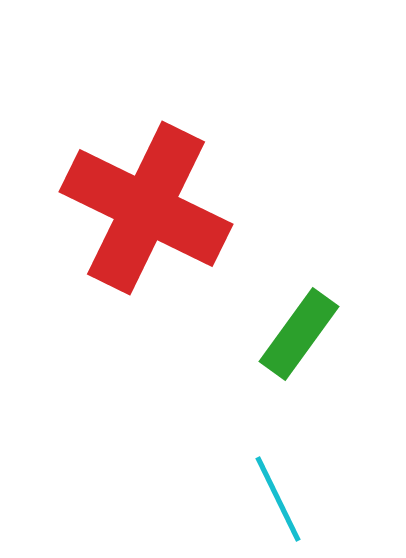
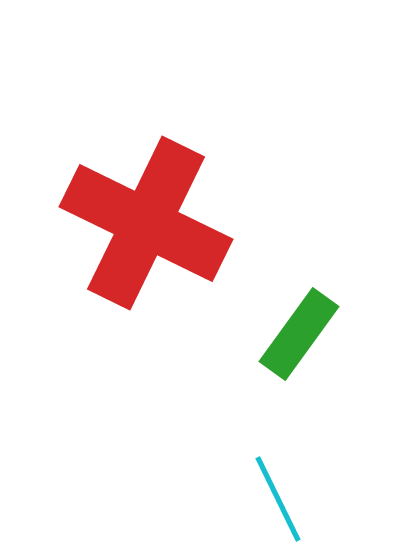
red cross: moved 15 px down
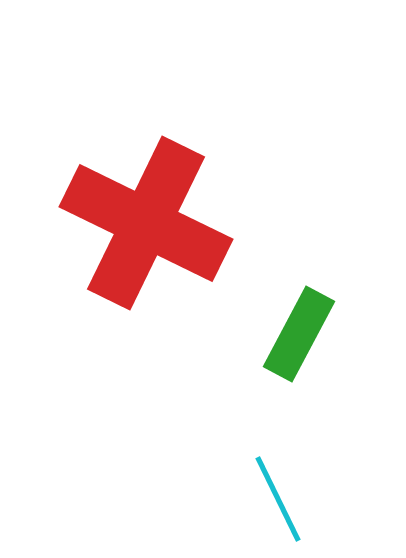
green rectangle: rotated 8 degrees counterclockwise
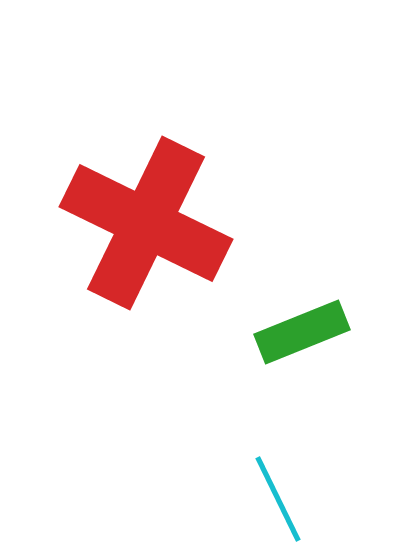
green rectangle: moved 3 px right, 2 px up; rotated 40 degrees clockwise
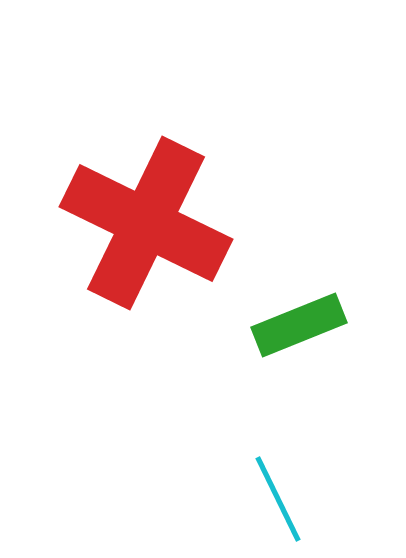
green rectangle: moved 3 px left, 7 px up
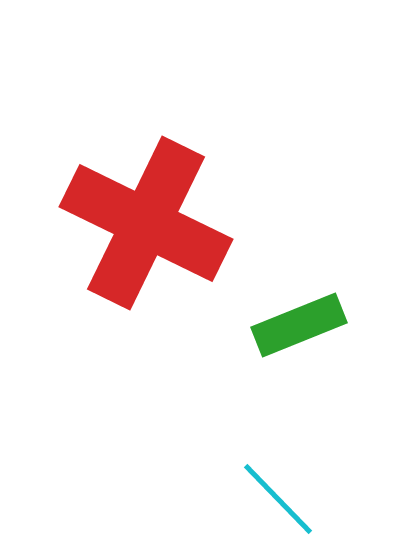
cyan line: rotated 18 degrees counterclockwise
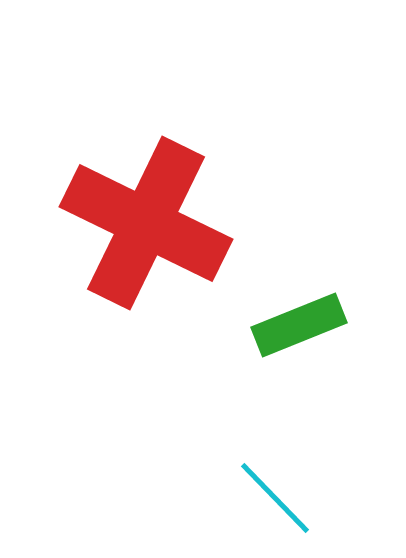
cyan line: moved 3 px left, 1 px up
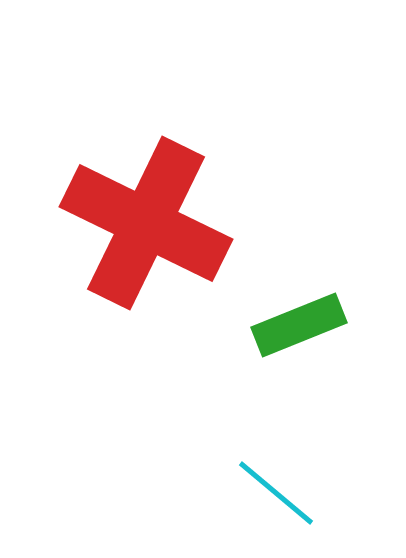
cyan line: moved 1 px right, 5 px up; rotated 6 degrees counterclockwise
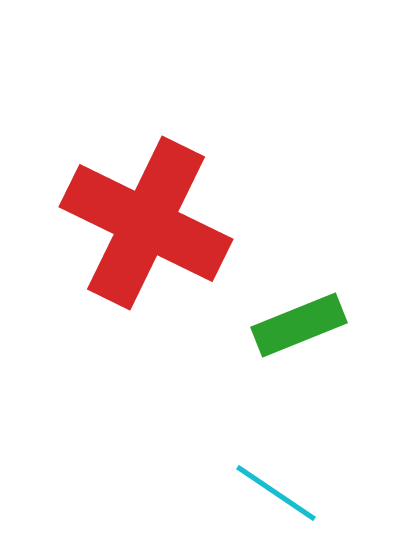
cyan line: rotated 6 degrees counterclockwise
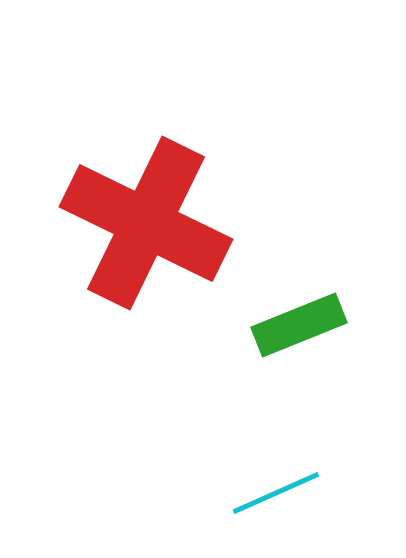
cyan line: rotated 58 degrees counterclockwise
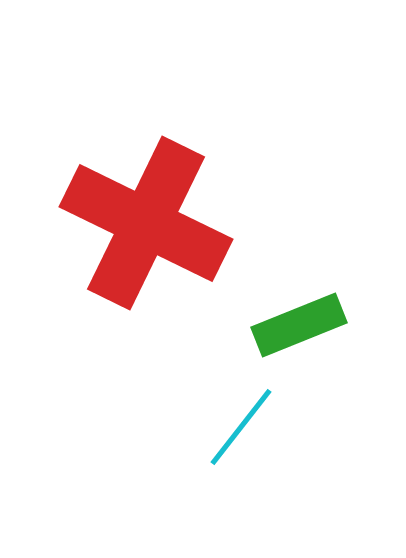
cyan line: moved 35 px left, 66 px up; rotated 28 degrees counterclockwise
